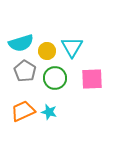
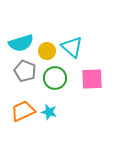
cyan triangle: rotated 20 degrees counterclockwise
gray pentagon: rotated 10 degrees counterclockwise
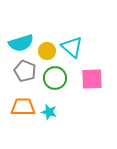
orange trapezoid: moved 4 px up; rotated 25 degrees clockwise
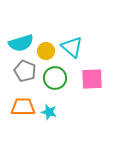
yellow circle: moved 1 px left
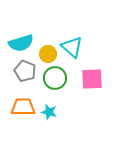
yellow circle: moved 2 px right, 3 px down
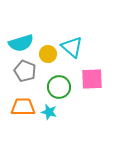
green circle: moved 4 px right, 9 px down
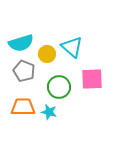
yellow circle: moved 1 px left
gray pentagon: moved 1 px left
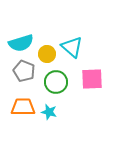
green circle: moved 3 px left, 5 px up
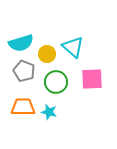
cyan triangle: moved 1 px right
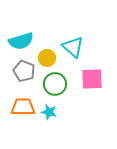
cyan semicircle: moved 2 px up
yellow circle: moved 4 px down
green circle: moved 1 px left, 2 px down
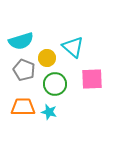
gray pentagon: moved 1 px up
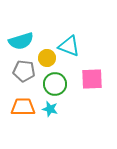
cyan triangle: moved 4 px left, 1 px up; rotated 20 degrees counterclockwise
gray pentagon: moved 1 px down; rotated 15 degrees counterclockwise
cyan star: moved 1 px right, 3 px up
